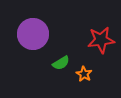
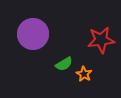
green semicircle: moved 3 px right, 1 px down
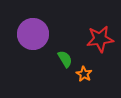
red star: moved 1 px left, 1 px up
green semicircle: moved 1 px right, 5 px up; rotated 90 degrees counterclockwise
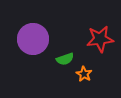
purple circle: moved 5 px down
green semicircle: rotated 102 degrees clockwise
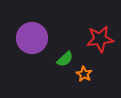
purple circle: moved 1 px left, 1 px up
green semicircle: rotated 24 degrees counterclockwise
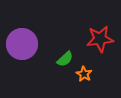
purple circle: moved 10 px left, 6 px down
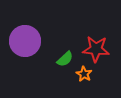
red star: moved 4 px left, 10 px down; rotated 12 degrees clockwise
purple circle: moved 3 px right, 3 px up
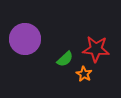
purple circle: moved 2 px up
